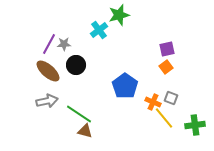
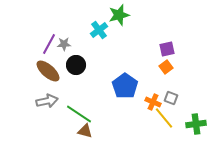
green cross: moved 1 px right, 1 px up
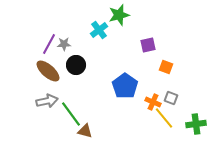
purple square: moved 19 px left, 4 px up
orange square: rotated 32 degrees counterclockwise
green line: moved 8 px left; rotated 20 degrees clockwise
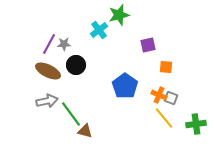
orange square: rotated 16 degrees counterclockwise
brown ellipse: rotated 15 degrees counterclockwise
orange cross: moved 6 px right, 7 px up
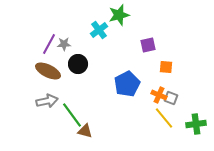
black circle: moved 2 px right, 1 px up
blue pentagon: moved 2 px right, 2 px up; rotated 10 degrees clockwise
green line: moved 1 px right, 1 px down
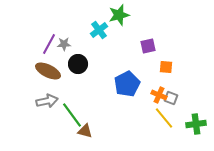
purple square: moved 1 px down
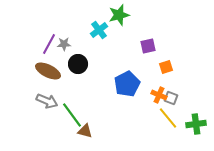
orange square: rotated 24 degrees counterclockwise
gray arrow: rotated 35 degrees clockwise
yellow line: moved 4 px right
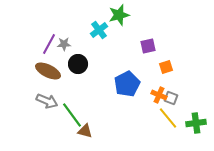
green cross: moved 1 px up
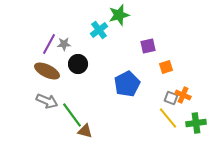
brown ellipse: moved 1 px left
orange cross: moved 24 px right
